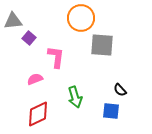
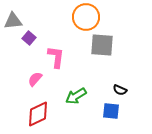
orange circle: moved 5 px right, 1 px up
pink semicircle: rotated 28 degrees counterclockwise
black semicircle: rotated 24 degrees counterclockwise
green arrow: moved 1 px right, 1 px up; rotated 75 degrees clockwise
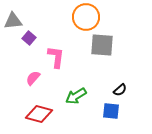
pink semicircle: moved 2 px left, 1 px up
black semicircle: rotated 64 degrees counterclockwise
red diamond: moved 1 px right; rotated 40 degrees clockwise
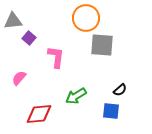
orange circle: moved 1 px down
pink semicircle: moved 14 px left
red diamond: rotated 20 degrees counterclockwise
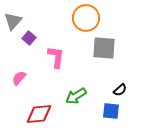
gray triangle: rotated 42 degrees counterclockwise
gray square: moved 2 px right, 3 px down
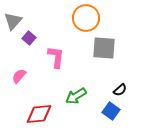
pink semicircle: moved 2 px up
blue square: rotated 30 degrees clockwise
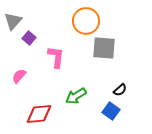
orange circle: moved 3 px down
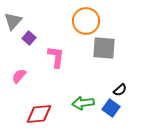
green arrow: moved 7 px right, 7 px down; rotated 25 degrees clockwise
blue square: moved 3 px up
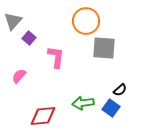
red diamond: moved 4 px right, 2 px down
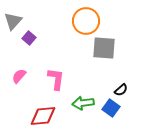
pink L-shape: moved 22 px down
black semicircle: moved 1 px right
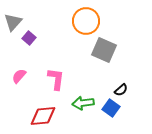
gray triangle: moved 1 px down
gray square: moved 2 px down; rotated 20 degrees clockwise
